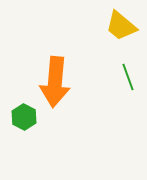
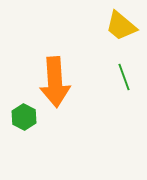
green line: moved 4 px left
orange arrow: rotated 9 degrees counterclockwise
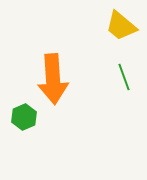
orange arrow: moved 2 px left, 3 px up
green hexagon: rotated 10 degrees clockwise
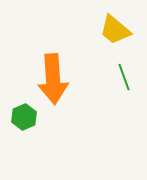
yellow trapezoid: moved 6 px left, 4 px down
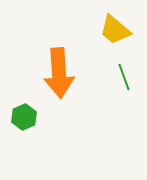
orange arrow: moved 6 px right, 6 px up
